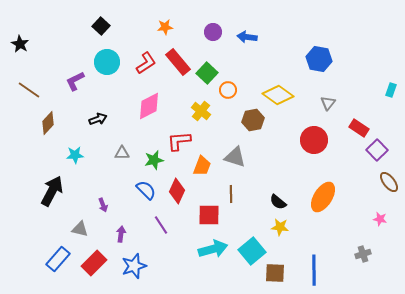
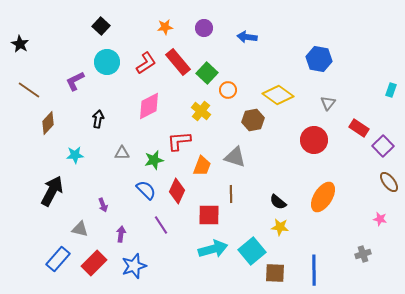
purple circle at (213, 32): moved 9 px left, 4 px up
black arrow at (98, 119): rotated 60 degrees counterclockwise
purple square at (377, 150): moved 6 px right, 4 px up
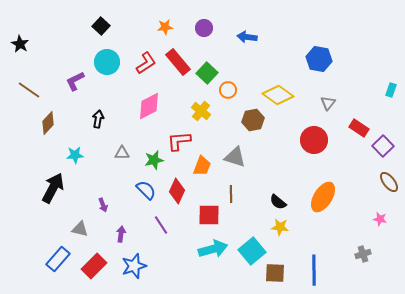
black arrow at (52, 191): moved 1 px right, 3 px up
red rectangle at (94, 263): moved 3 px down
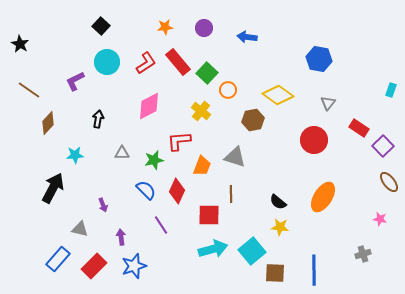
purple arrow at (121, 234): moved 3 px down; rotated 14 degrees counterclockwise
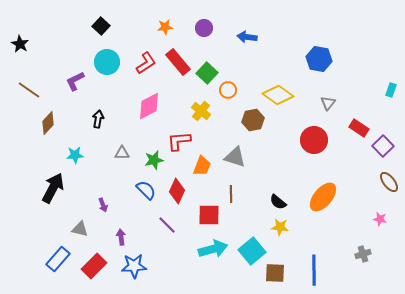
orange ellipse at (323, 197): rotated 8 degrees clockwise
purple line at (161, 225): moved 6 px right; rotated 12 degrees counterclockwise
blue star at (134, 266): rotated 15 degrees clockwise
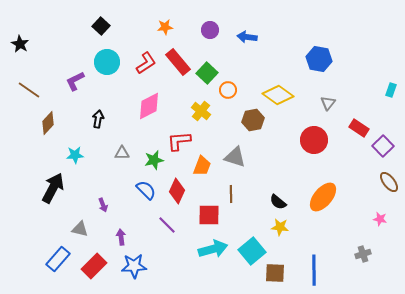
purple circle at (204, 28): moved 6 px right, 2 px down
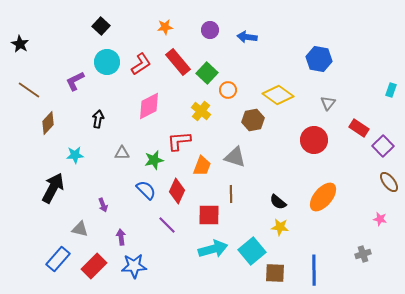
red L-shape at (146, 63): moved 5 px left, 1 px down
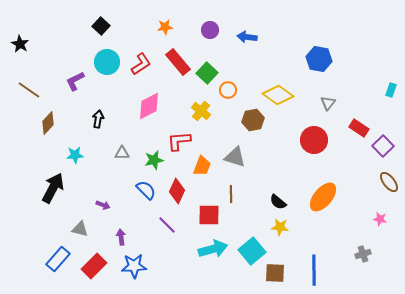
purple arrow at (103, 205): rotated 48 degrees counterclockwise
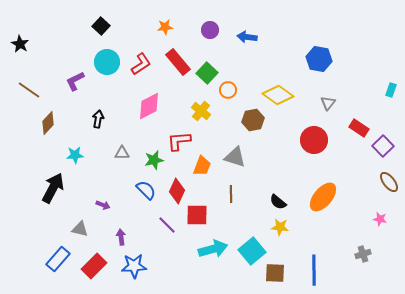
red square at (209, 215): moved 12 px left
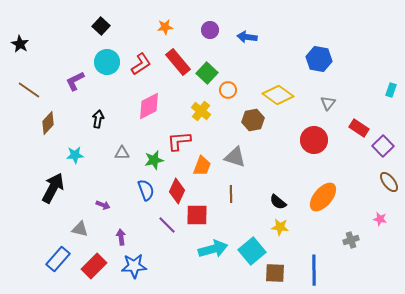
blue semicircle at (146, 190): rotated 25 degrees clockwise
gray cross at (363, 254): moved 12 px left, 14 px up
